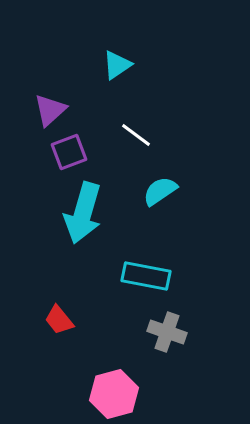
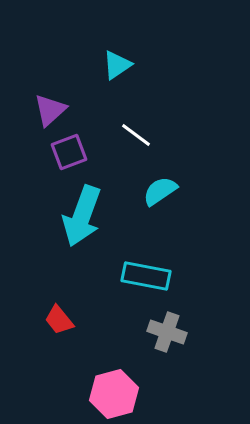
cyan arrow: moved 1 px left, 3 px down; rotated 4 degrees clockwise
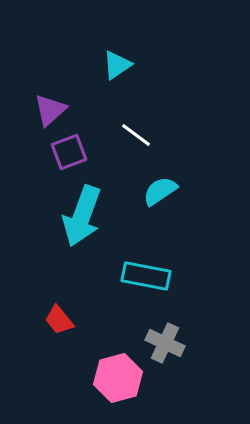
gray cross: moved 2 px left, 11 px down; rotated 6 degrees clockwise
pink hexagon: moved 4 px right, 16 px up
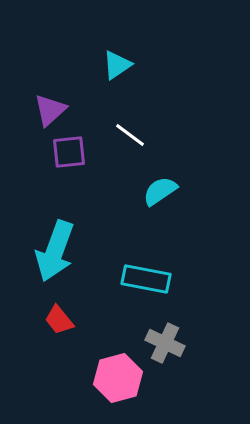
white line: moved 6 px left
purple square: rotated 15 degrees clockwise
cyan arrow: moved 27 px left, 35 px down
cyan rectangle: moved 3 px down
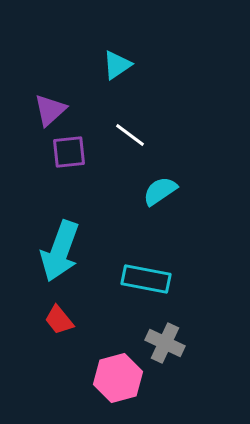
cyan arrow: moved 5 px right
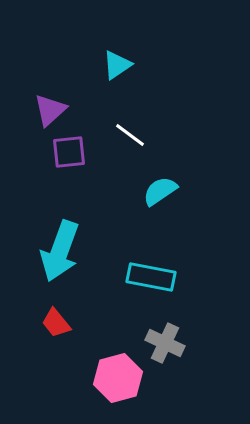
cyan rectangle: moved 5 px right, 2 px up
red trapezoid: moved 3 px left, 3 px down
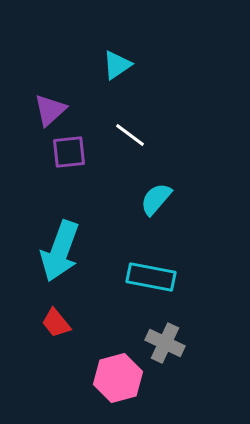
cyan semicircle: moved 4 px left, 8 px down; rotated 15 degrees counterclockwise
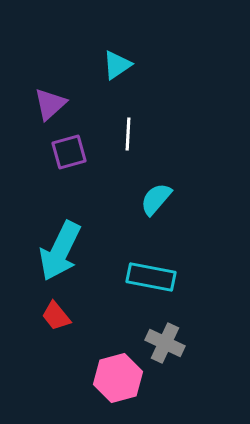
purple triangle: moved 6 px up
white line: moved 2 px left, 1 px up; rotated 56 degrees clockwise
purple square: rotated 9 degrees counterclockwise
cyan arrow: rotated 6 degrees clockwise
red trapezoid: moved 7 px up
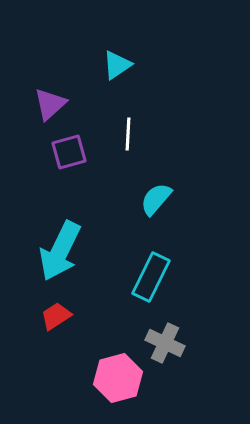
cyan rectangle: rotated 75 degrees counterclockwise
red trapezoid: rotated 96 degrees clockwise
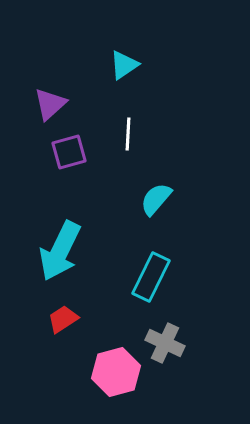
cyan triangle: moved 7 px right
red trapezoid: moved 7 px right, 3 px down
pink hexagon: moved 2 px left, 6 px up
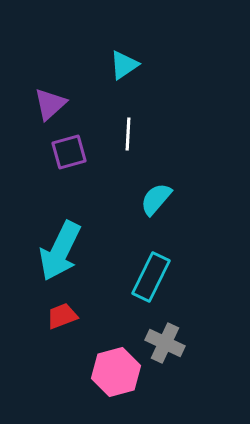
red trapezoid: moved 1 px left, 3 px up; rotated 12 degrees clockwise
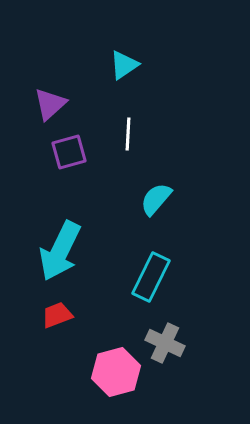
red trapezoid: moved 5 px left, 1 px up
